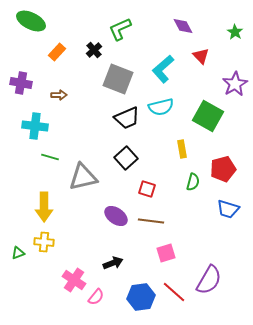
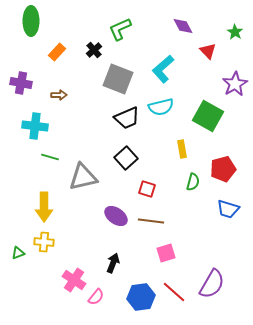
green ellipse: rotated 64 degrees clockwise
red triangle: moved 7 px right, 5 px up
black arrow: rotated 48 degrees counterclockwise
purple semicircle: moved 3 px right, 4 px down
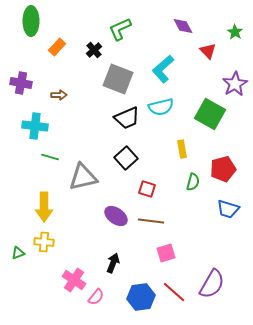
orange rectangle: moved 5 px up
green square: moved 2 px right, 2 px up
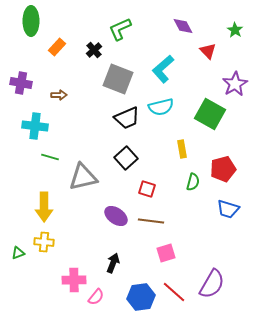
green star: moved 2 px up
pink cross: rotated 35 degrees counterclockwise
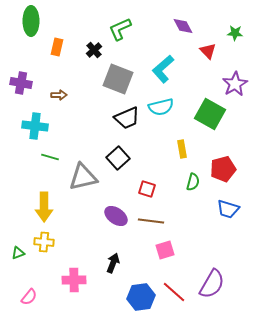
green star: moved 3 px down; rotated 28 degrees counterclockwise
orange rectangle: rotated 30 degrees counterclockwise
black square: moved 8 px left
pink square: moved 1 px left, 3 px up
pink semicircle: moved 67 px left
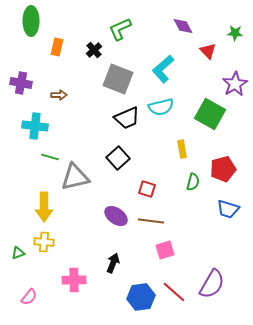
gray triangle: moved 8 px left
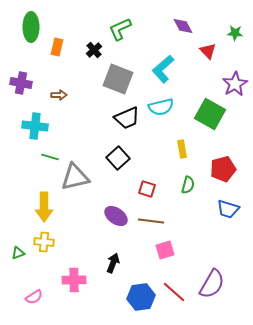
green ellipse: moved 6 px down
green semicircle: moved 5 px left, 3 px down
pink semicircle: moved 5 px right; rotated 18 degrees clockwise
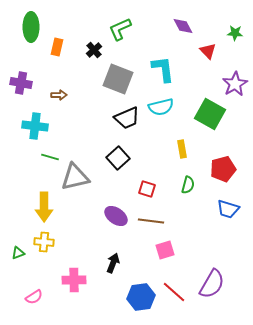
cyan L-shape: rotated 124 degrees clockwise
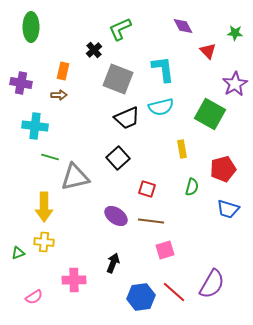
orange rectangle: moved 6 px right, 24 px down
green semicircle: moved 4 px right, 2 px down
